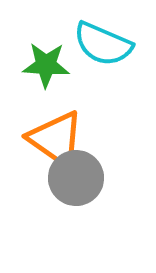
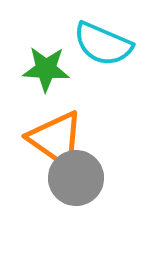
green star: moved 4 px down
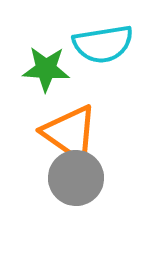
cyan semicircle: rotated 32 degrees counterclockwise
orange triangle: moved 14 px right, 6 px up
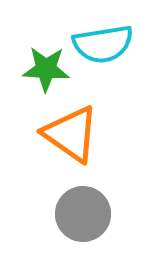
orange triangle: moved 1 px right, 1 px down
gray circle: moved 7 px right, 36 px down
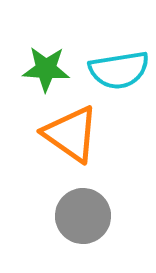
cyan semicircle: moved 16 px right, 26 px down
gray circle: moved 2 px down
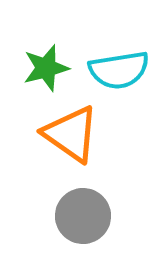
green star: moved 1 px up; rotated 18 degrees counterclockwise
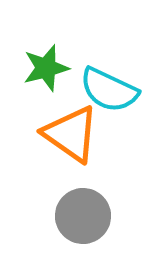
cyan semicircle: moved 10 px left, 20 px down; rotated 34 degrees clockwise
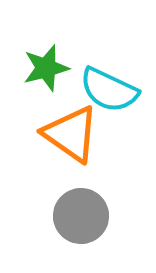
gray circle: moved 2 px left
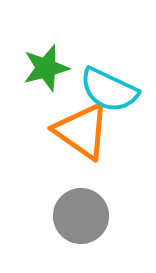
orange triangle: moved 11 px right, 3 px up
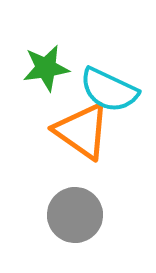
green star: rotated 6 degrees clockwise
gray circle: moved 6 px left, 1 px up
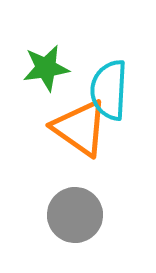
cyan semicircle: rotated 68 degrees clockwise
orange triangle: moved 2 px left, 3 px up
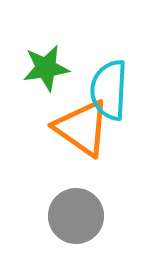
orange triangle: moved 2 px right
gray circle: moved 1 px right, 1 px down
